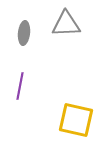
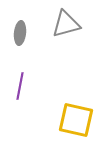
gray triangle: rotated 12 degrees counterclockwise
gray ellipse: moved 4 px left
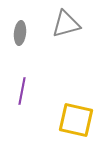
purple line: moved 2 px right, 5 px down
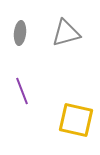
gray triangle: moved 9 px down
purple line: rotated 32 degrees counterclockwise
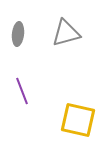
gray ellipse: moved 2 px left, 1 px down
yellow square: moved 2 px right
